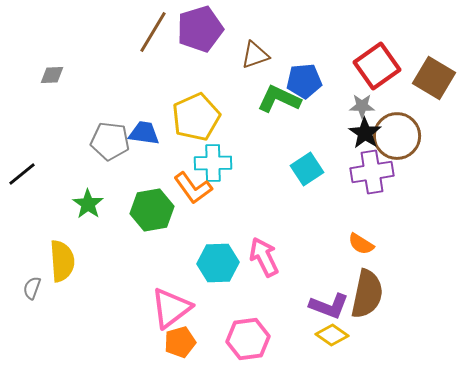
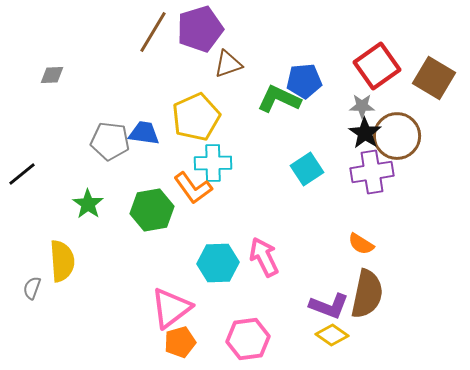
brown triangle: moved 27 px left, 9 px down
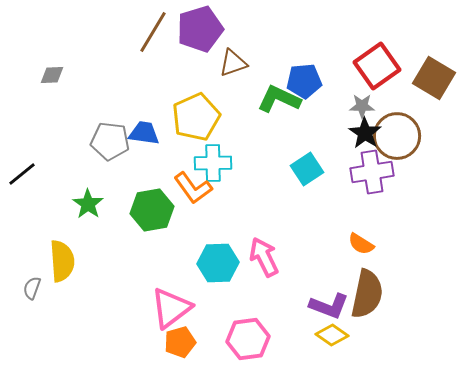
brown triangle: moved 5 px right, 1 px up
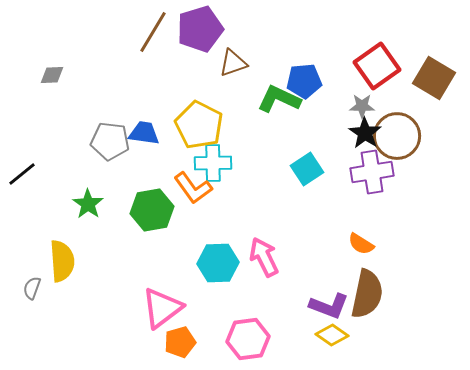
yellow pentagon: moved 3 px right, 8 px down; rotated 21 degrees counterclockwise
pink triangle: moved 9 px left
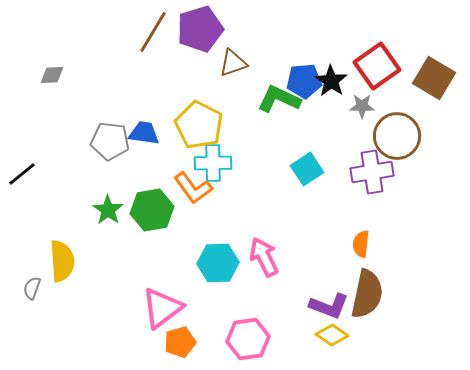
black star: moved 34 px left, 52 px up
green star: moved 20 px right, 6 px down
orange semicircle: rotated 64 degrees clockwise
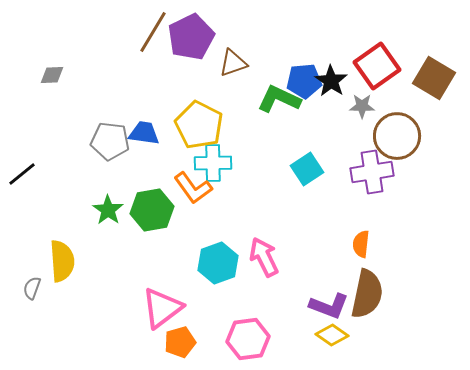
purple pentagon: moved 9 px left, 8 px down; rotated 9 degrees counterclockwise
cyan hexagon: rotated 18 degrees counterclockwise
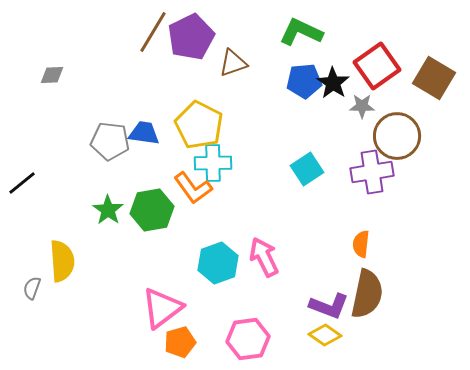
black star: moved 2 px right, 2 px down
green L-shape: moved 22 px right, 67 px up
black line: moved 9 px down
yellow diamond: moved 7 px left
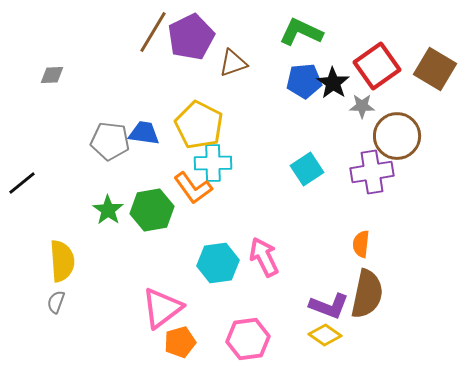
brown square: moved 1 px right, 9 px up
cyan hexagon: rotated 12 degrees clockwise
gray semicircle: moved 24 px right, 14 px down
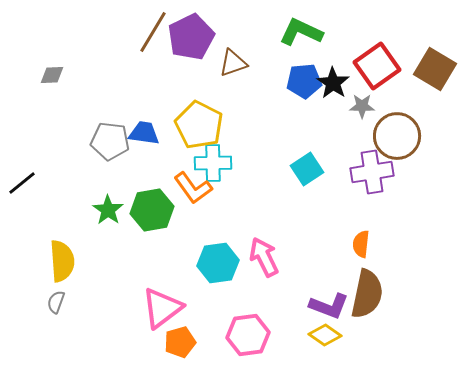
pink hexagon: moved 4 px up
